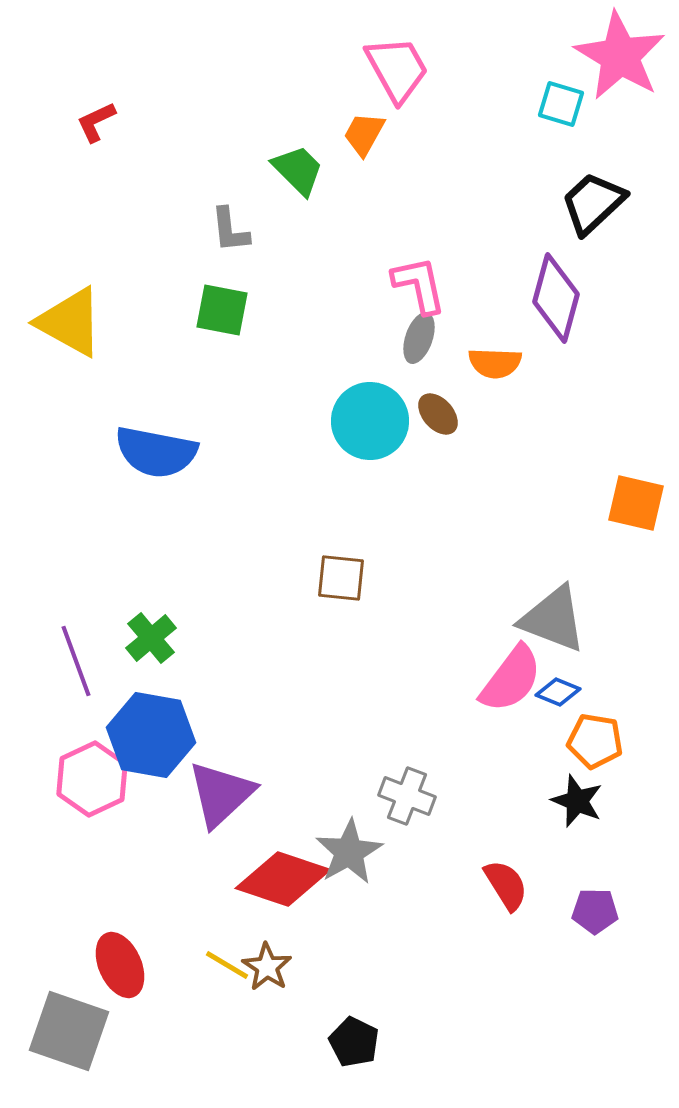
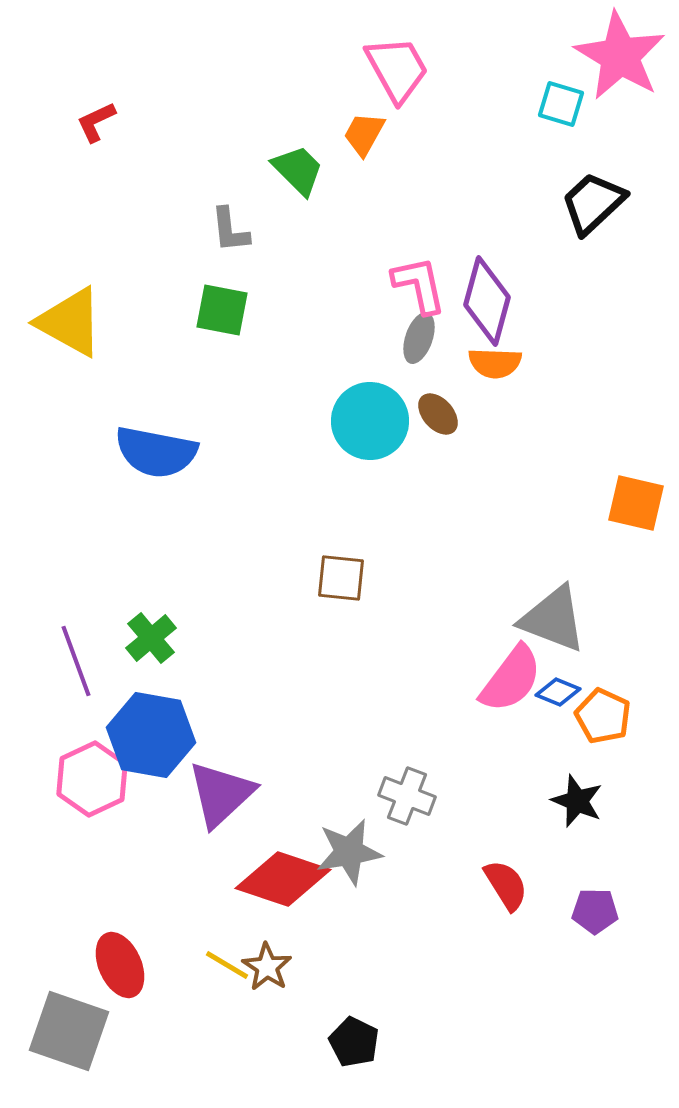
purple diamond: moved 69 px left, 3 px down
orange pentagon: moved 8 px right, 25 px up; rotated 16 degrees clockwise
gray star: rotated 20 degrees clockwise
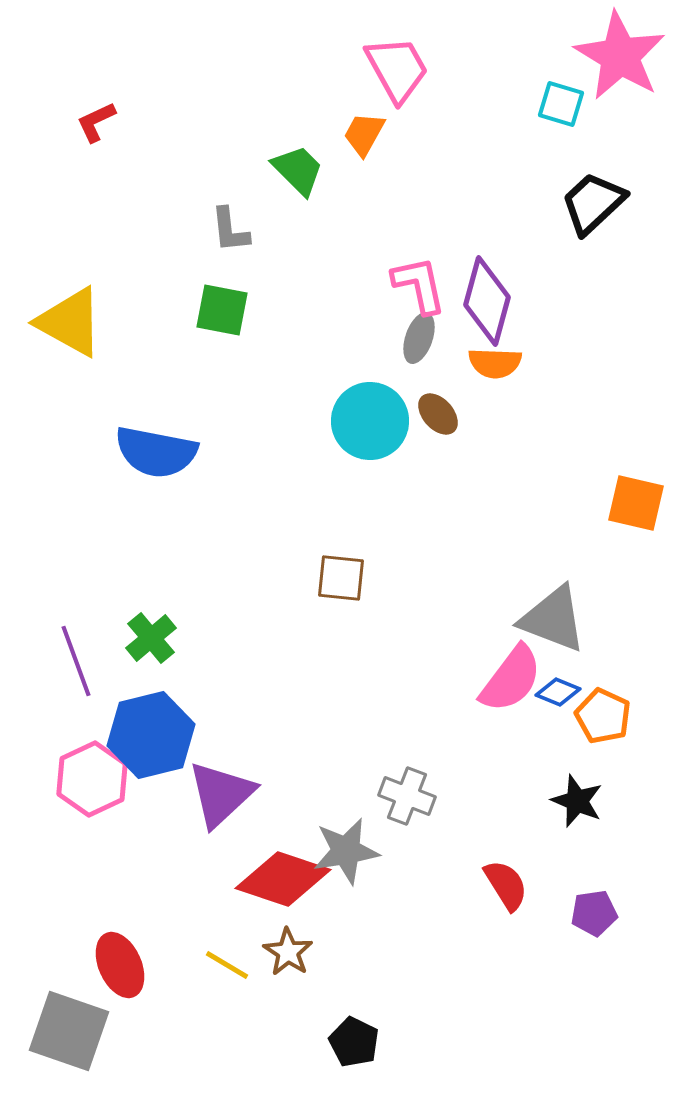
blue hexagon: rotated 24 degrees counterclockwise
gray star: moved 3 px left, 1 px up
purple pentagon: moved 1 px left, 2 px down; rotated 9 degrees counterclockwise
brown star: moved 21 px right, 15 px up
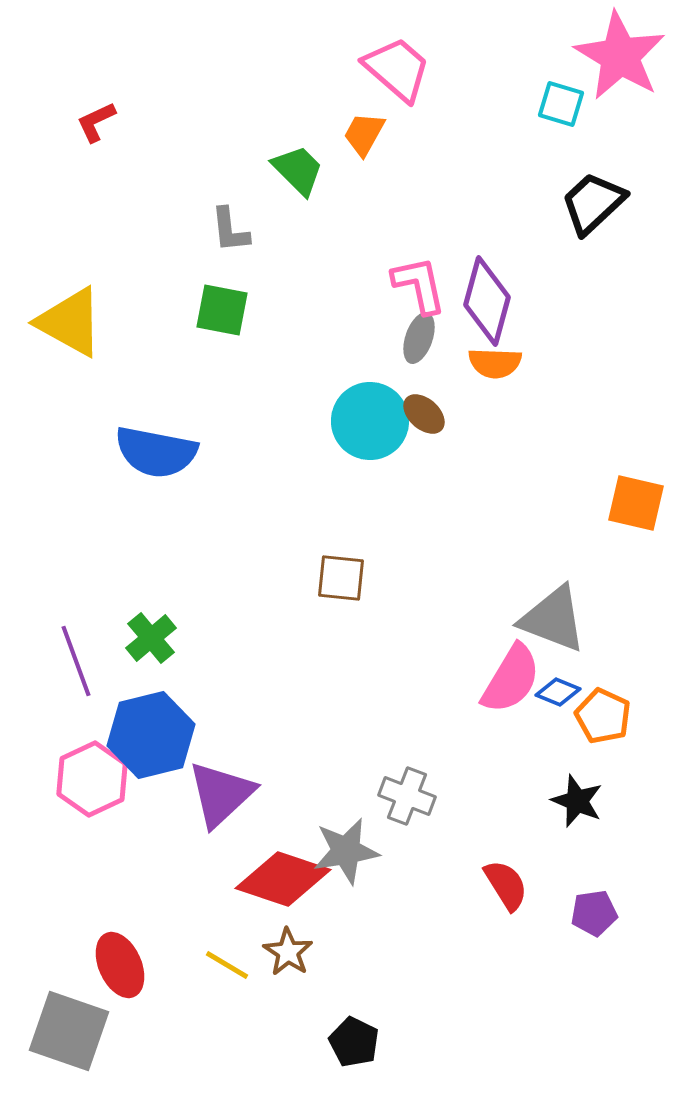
pink trapezoid: rotated 20 degrees counterclockwise
brown ellipse: moved 14 px left; rotated 6 degrees counterclockwise
pink semicircle: rotated 6 degrees counterclockwise
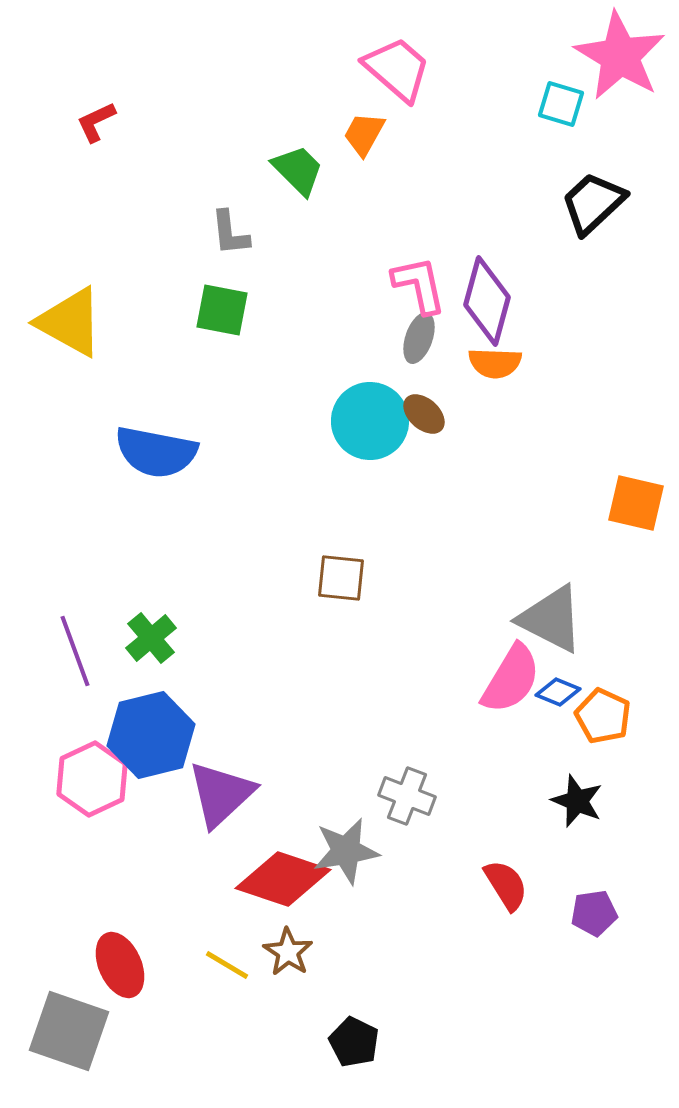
gray L-shape: moved 3 px down
gray triangle: moved 2 px left; rotated 6 degrees clockwise
purple line: moved 1 px left, 10 px up
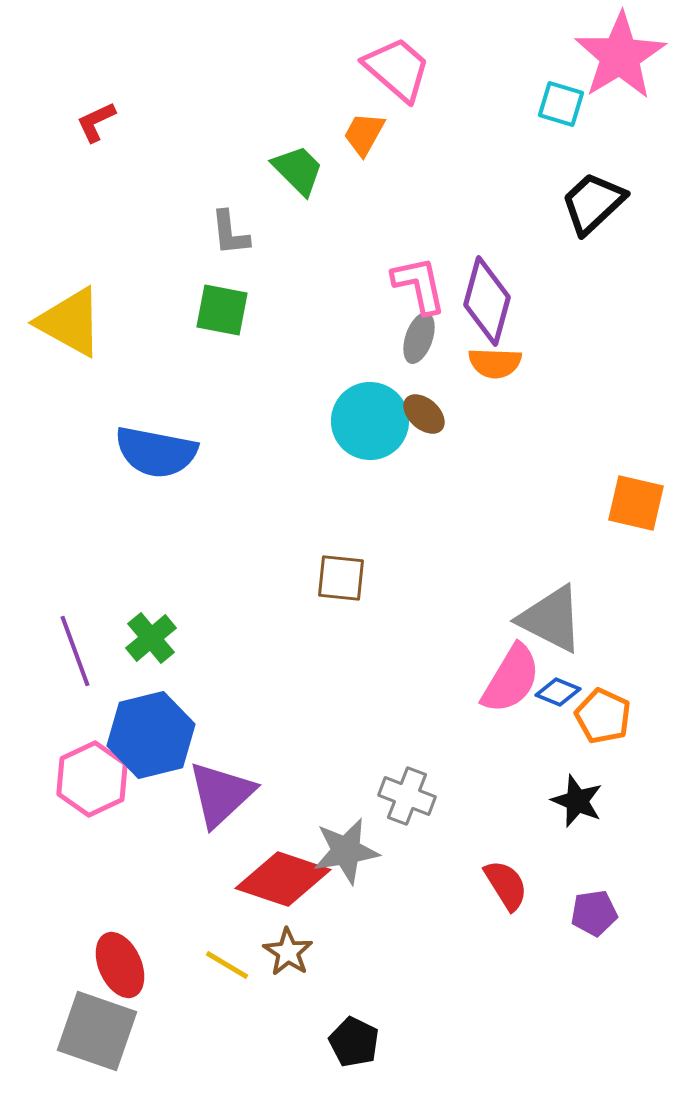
pink star: rotated 10 degrees clockwise
gray square: moved 28 px right
